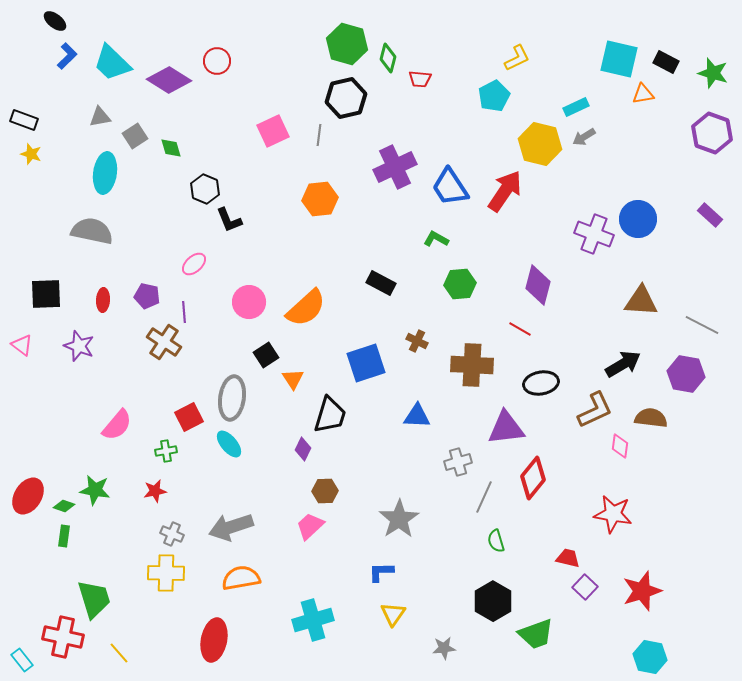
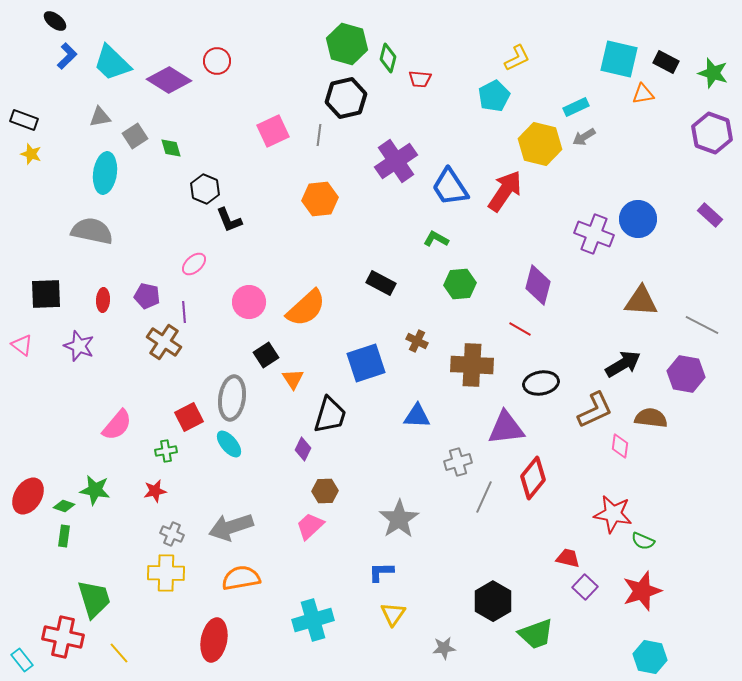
purple cross at (395, 167): moved 1 px right, 6 px up; rotated 9 degrees counterclockwise
green semicircle at (496, 541): moved 147 px right; rotated 50 degrees counterclockwise
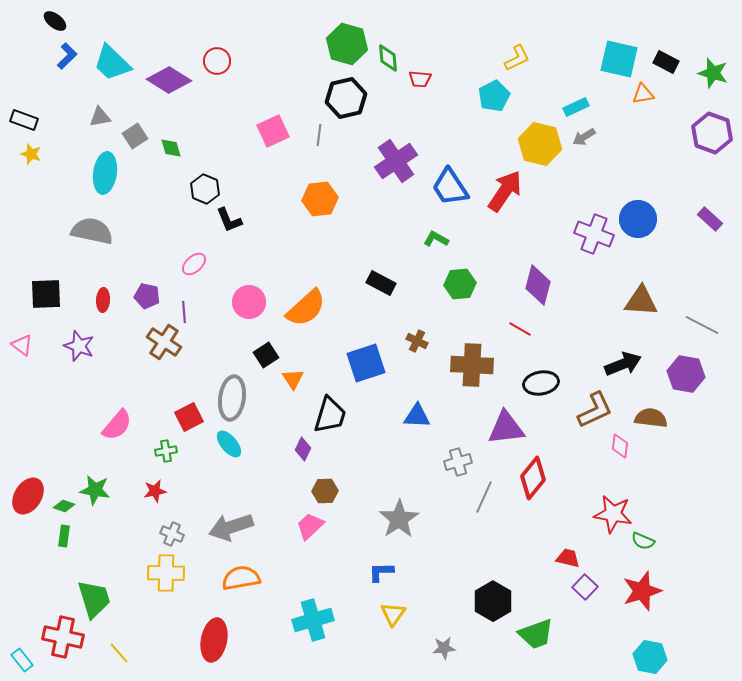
green diamond at (388, 58): rotated 20 degrees counterclockwise
purple rectangle at (710, 215): moved 4 px down
black arrow at (623, 364): rotated 9 degrees clockwise
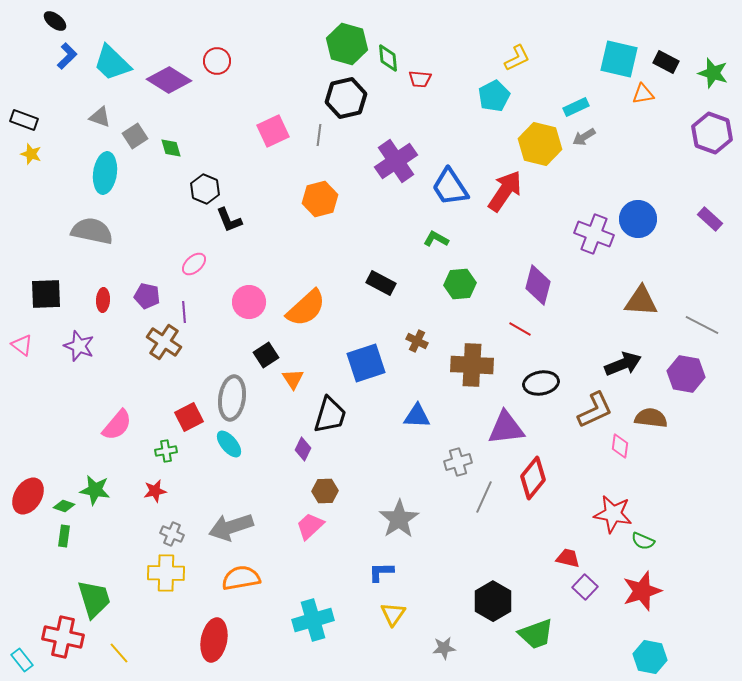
gray triangle at (100, 117): rotated 30 degrees clockwise
orange hexagon at (320, 199): rotated 8 degrees counterclockwise
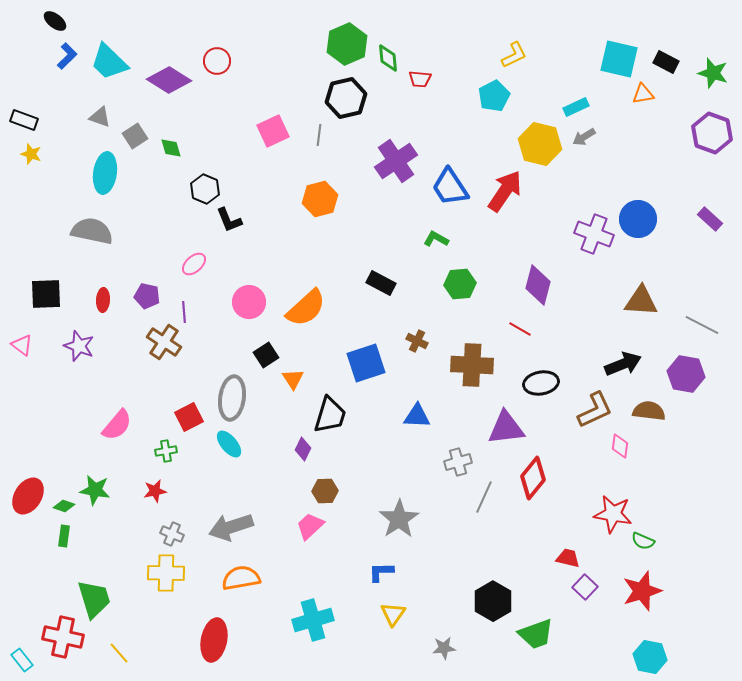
green hexagon at (347, 44): rotated 21 degrees clockwise
yellow L-shape at (517, 58): moved 3 px left, 3 px up
cyan trapezoid at (112, 63): moved 3 px left, 1 px up
brown semicircle at (651, 418): moved 2 px left, 7 px up
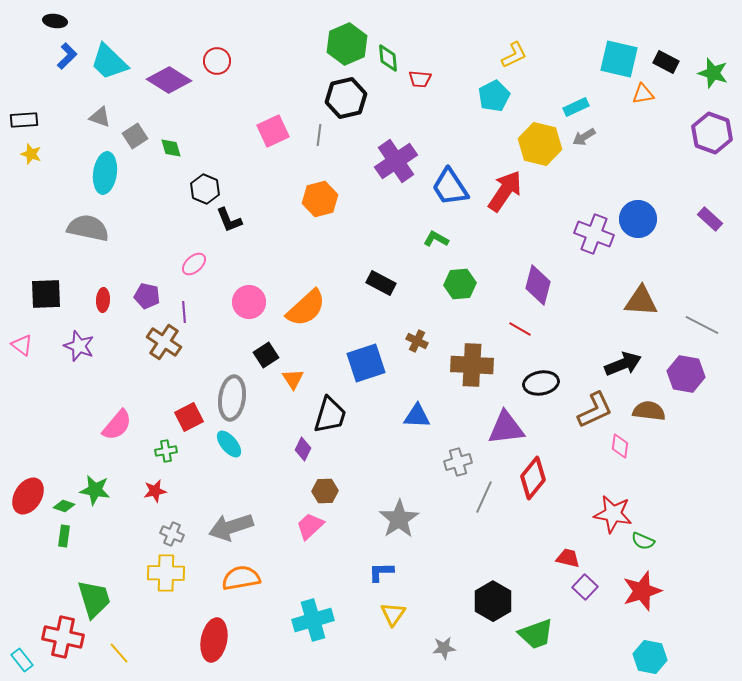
black ellipse at (55, 21): rotated 30 degrees counterclockwise
black rectangle at (24, 120): rotated 24 degrees counterclockwise
gray semicircle at (92, 231): moved 4 px left, 3 px up
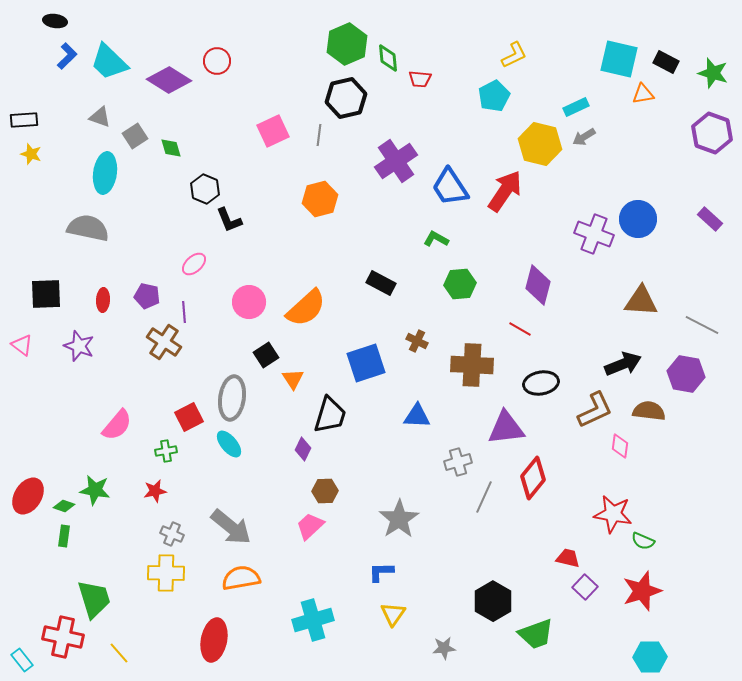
gray arrow at (231, 527): rotated 123 degrees counterclockwise
cyan hexagon at (650, 657): rotated 12 degrees counterclockwise
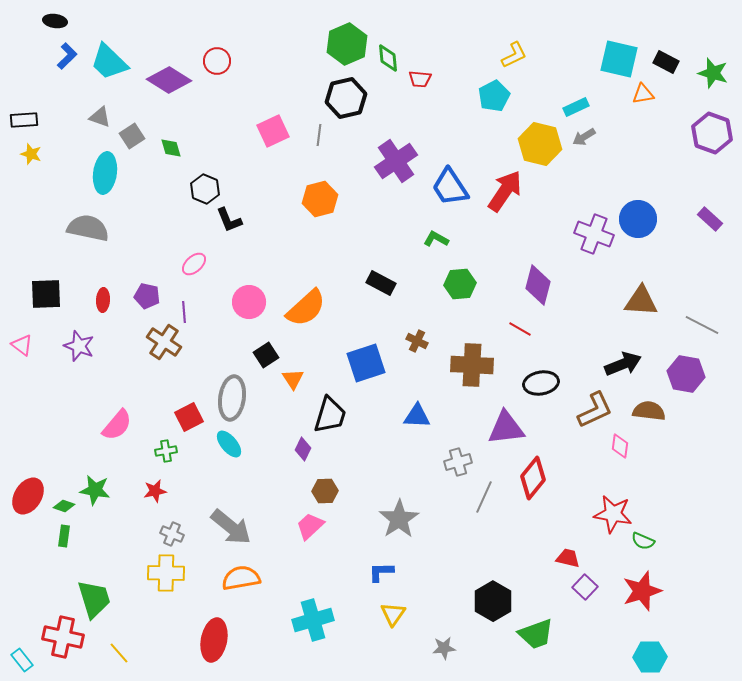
gray square at (135, 136): moved 3 px left
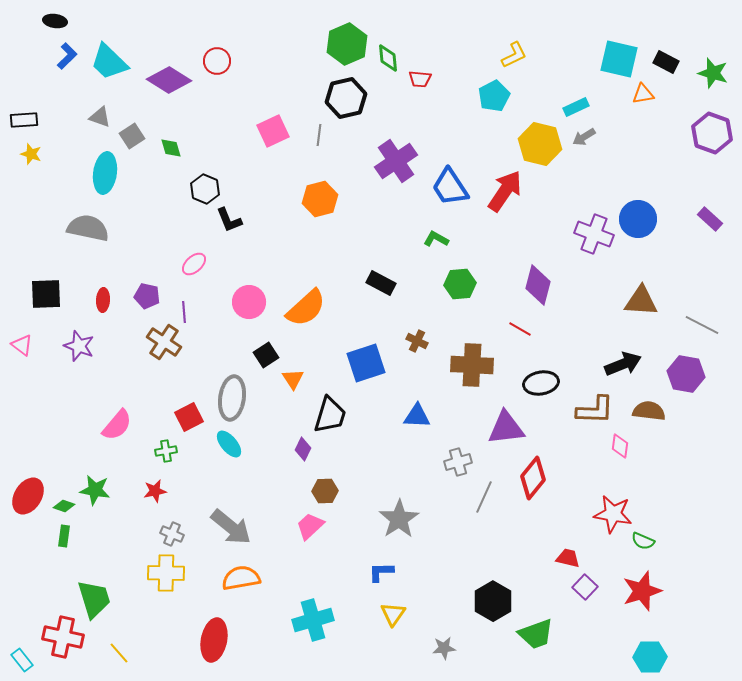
brown L-shape at (595, 410): rotated 27 degrees clockwise
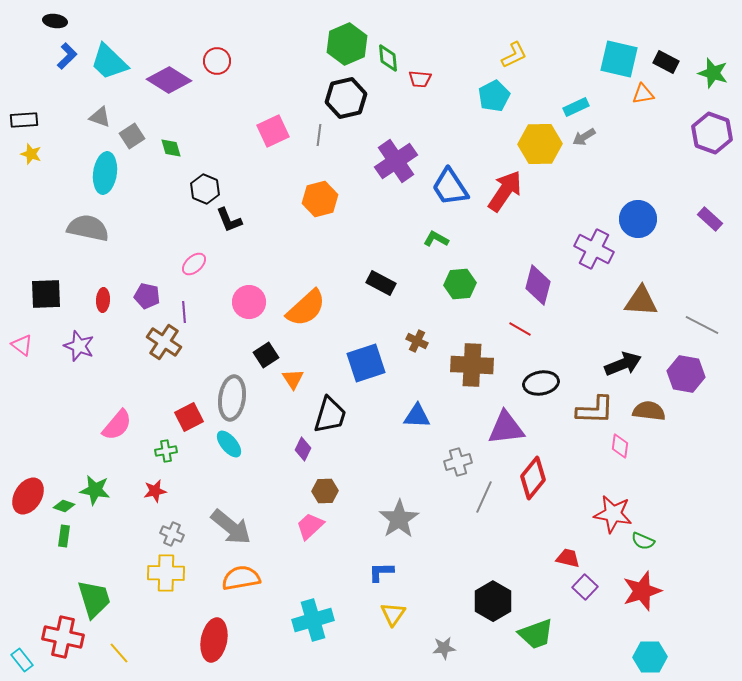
yellow hexagon at (540, 144): rotated 15 degrees counterclockwise
purple cross at (594, 234): moved 15 px down; rotated 6 degrees clockwise
